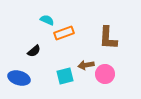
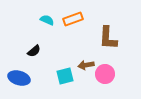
orange rectangle: moved 9 px right, 14 px up
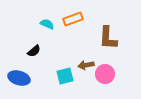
cyan semicircle: moved 4 px down
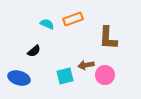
pink circle: moved 1 px down
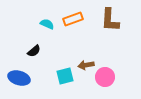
brown L-shape: moved 2 px right, 18 px up
pink circle: moved 2 px down
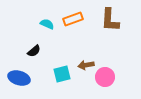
cyan square: moved 3 px left, 2 px up
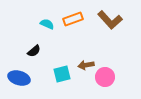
brown L-shape: rotated 45 degrees counterclockwise
